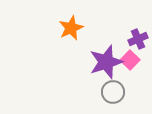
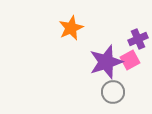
pink square: rotated 18 degrees clockwise
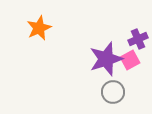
orange star: moved 32 px left
purple star: moved 3 px up
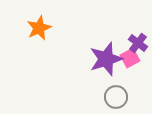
purple cross: moved 4 px down; rotated 30 degrees counterclockwise
pink square: moved 2 px up
gray circle: moved 3 px right, 5 px down
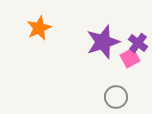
purple star: moved 3 px left, 17 px up
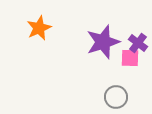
pink square: rotated 30 degrees clockwise
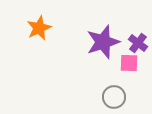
pink square: moved 1 px left, 5 px down
gray circle: moved 2 px left
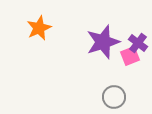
pink square: moved 1 px right, 7 px up; rotated 24 degrees counterclockwise
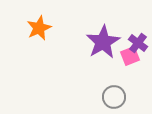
purple star: rotated 12 degrees counterclockwise
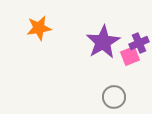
orange star: rotated 15 degrees clockwise
purple cross: moved 1 px right; rotated 30 degrees clockwise
